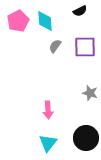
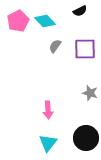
cyan diamond: rotated 40 degrees counterclockwise
purple square: moved 2 px down
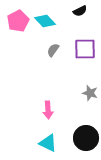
gray semicircle: moved 2 px left, 4 px down
cyan triangle: rotated 42 degrees counterclockwise
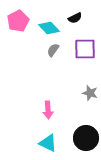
black semicircle: moved 5 px left, 7 px down
cyan diamond: moved 4 px right, 7 px down
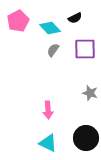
cyan diamond: moved 1 px right
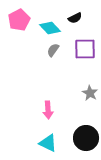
pink pentagon: moved 1 px right, 1 px up
gray star: rotated 14 degrees clockwise
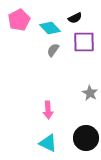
purple square: moved 1 px left, 7 px up
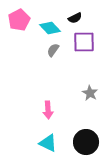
black circle: moved 4 px down
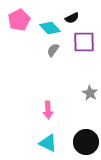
black semicircle: moved 3 px left
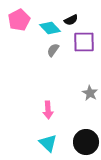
black semicircle: moved 1 px left, 2 px down
cyan triangle: rotated 18 degrees clockwise
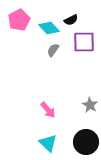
cyan diamond: moved 1 px left
gray star: moved 12 px down
pink arrow: rotated 36 degrees counterclockwise
